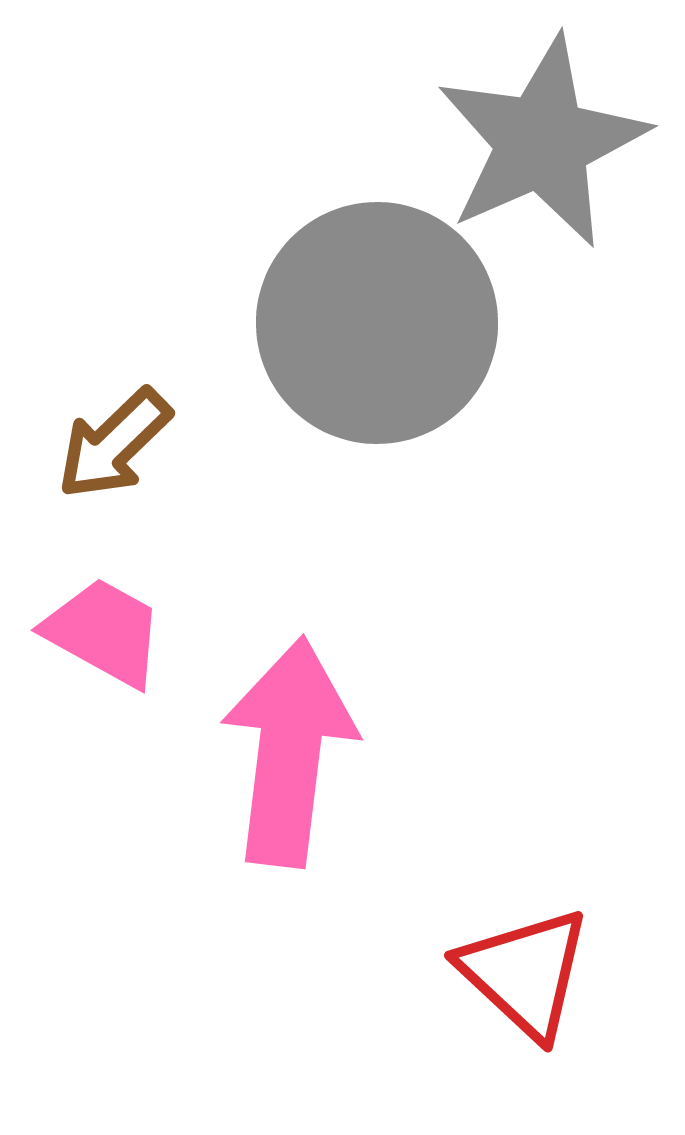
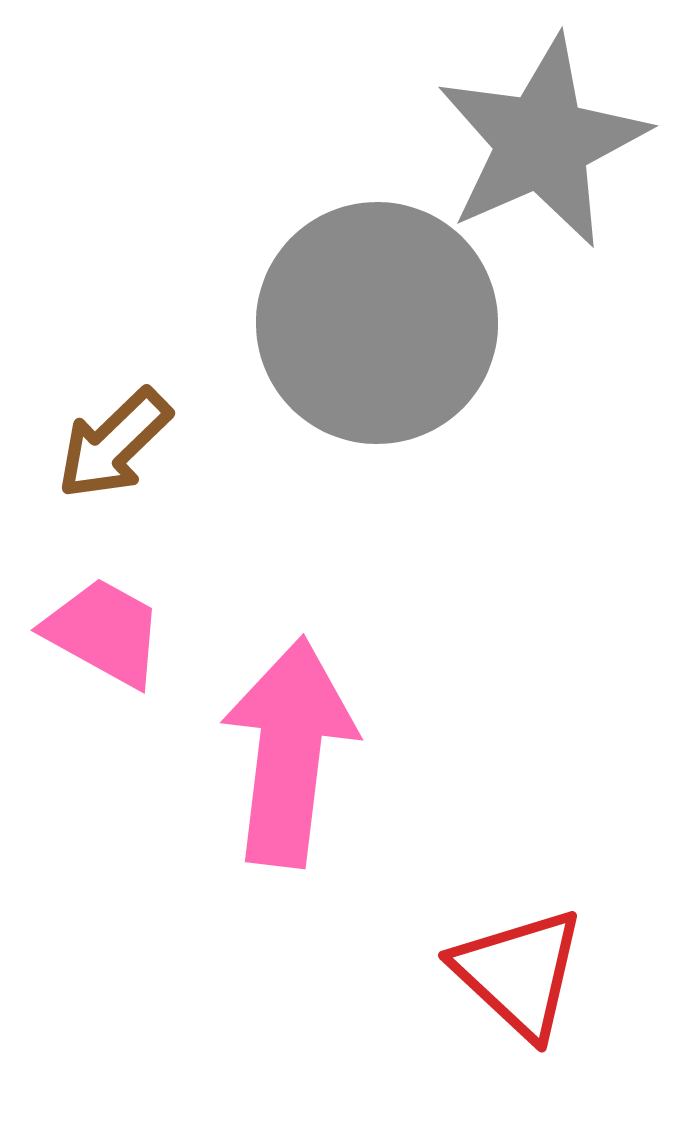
red triangle: moved 6 px left
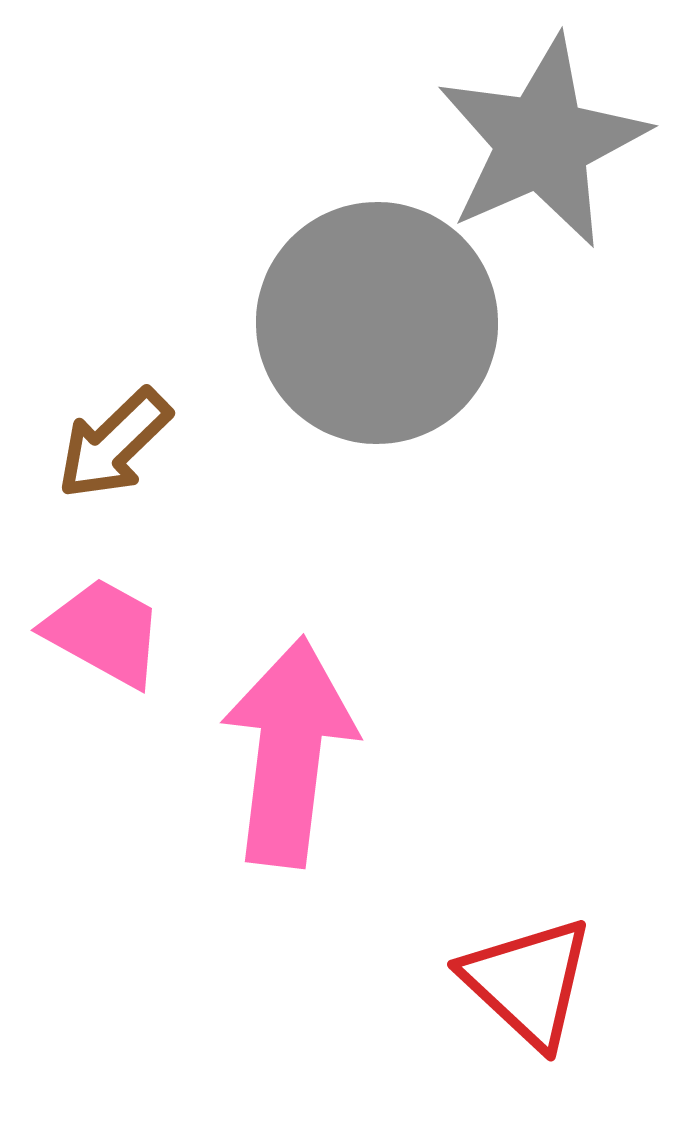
red triangle: moved 9 px right, 9 px down
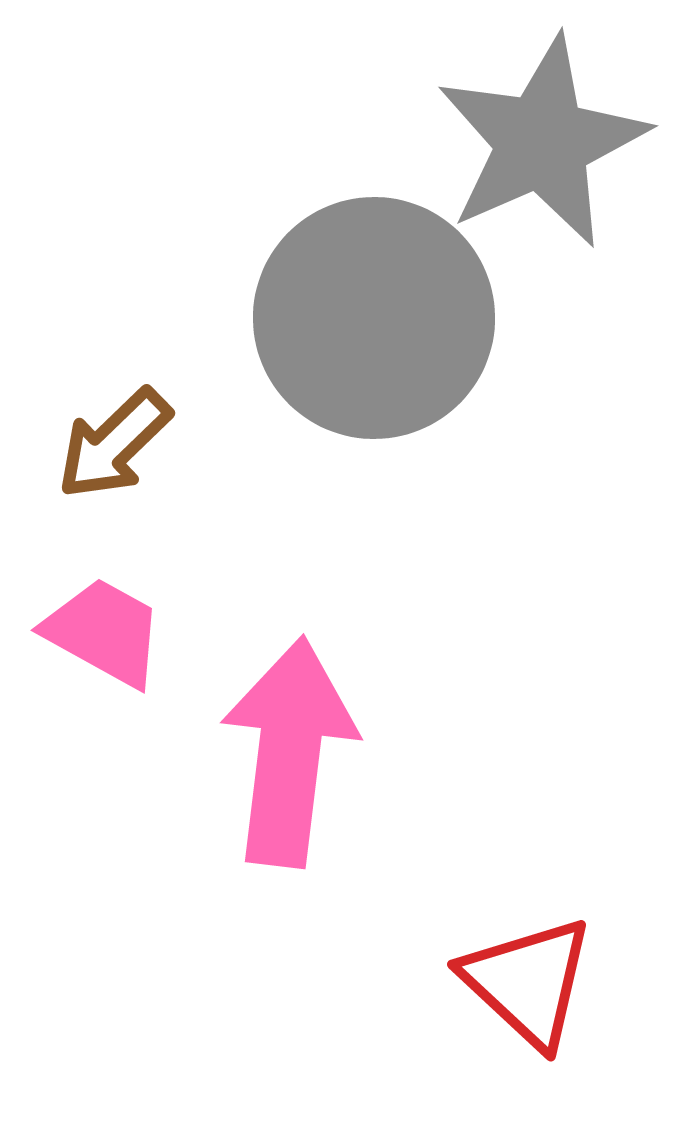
gray circle: moved 3 px left, 5 px up
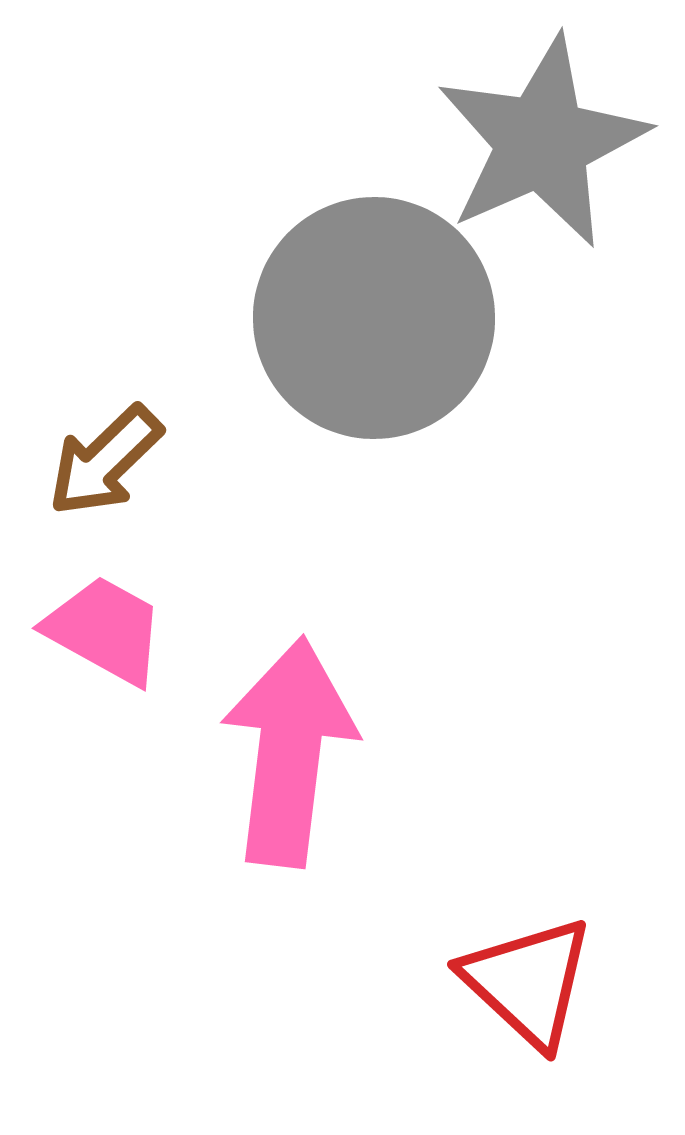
brown arrow: moved 9 px left, 17 px down
pink trapezoid: moved 1 px right, 2 px up
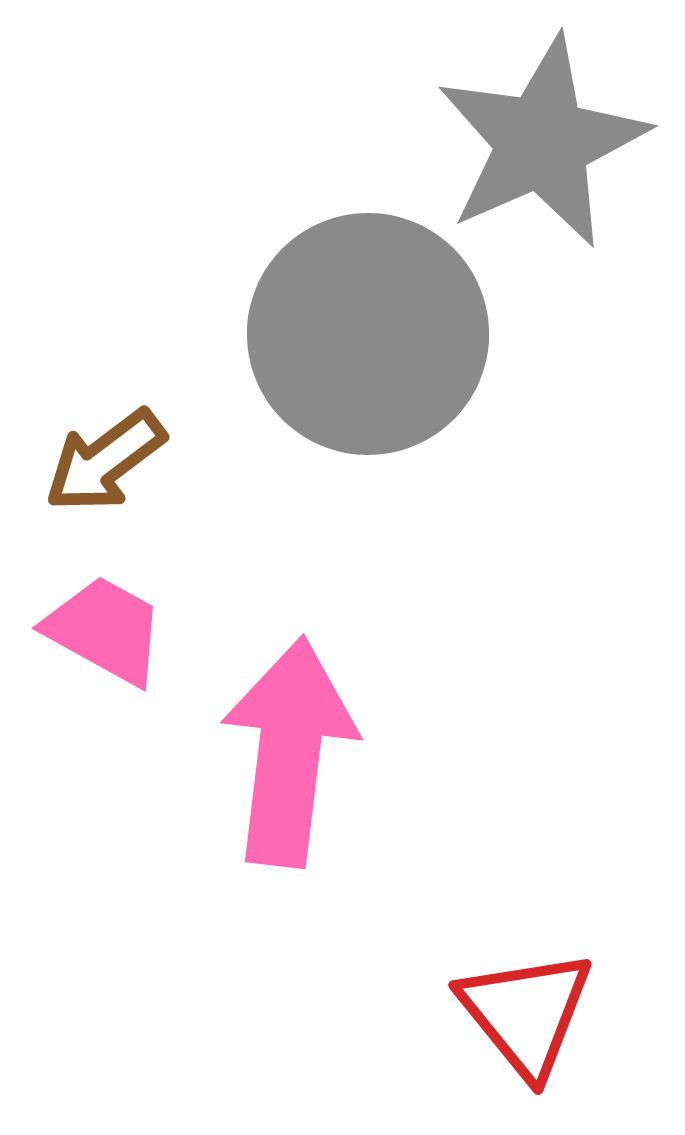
gray circle: moved 6 px left, 16 px down
brown arrow: rotated 7 degrees clockwise
red triangle: moved 2 px left, 31 px down; rotated 8 degrees clockwise
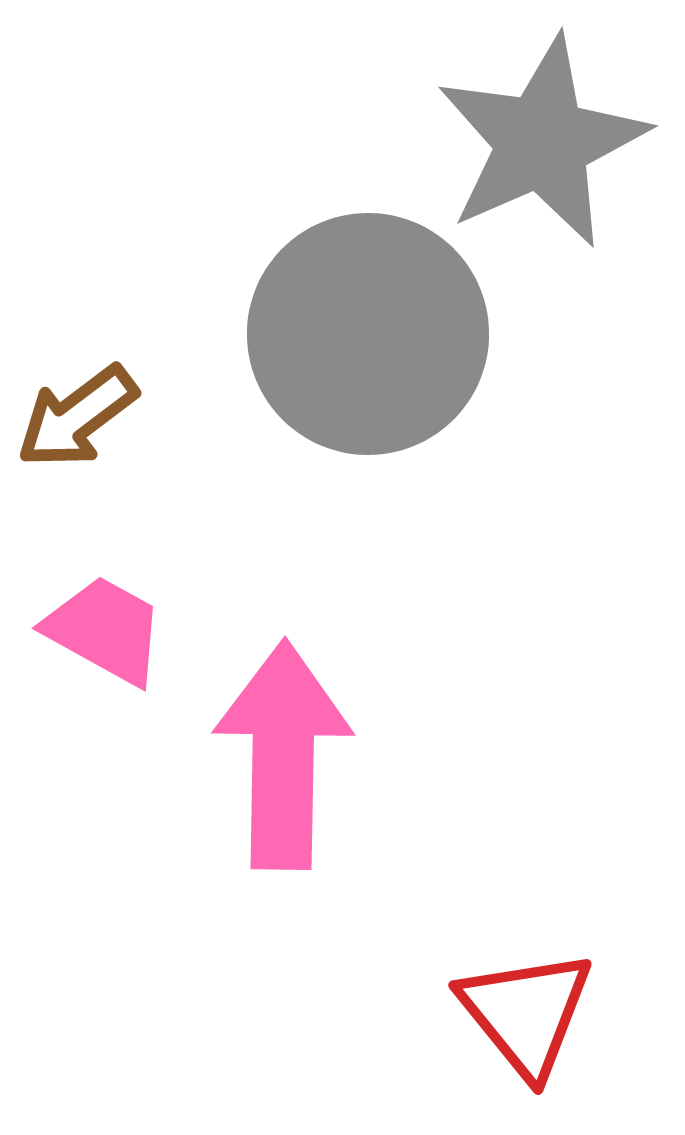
brown arrow: moved 28 px left, 44 px up
pink arrow: moved 6 px left, 3 px down; rotated 6 degrees counterclockwise
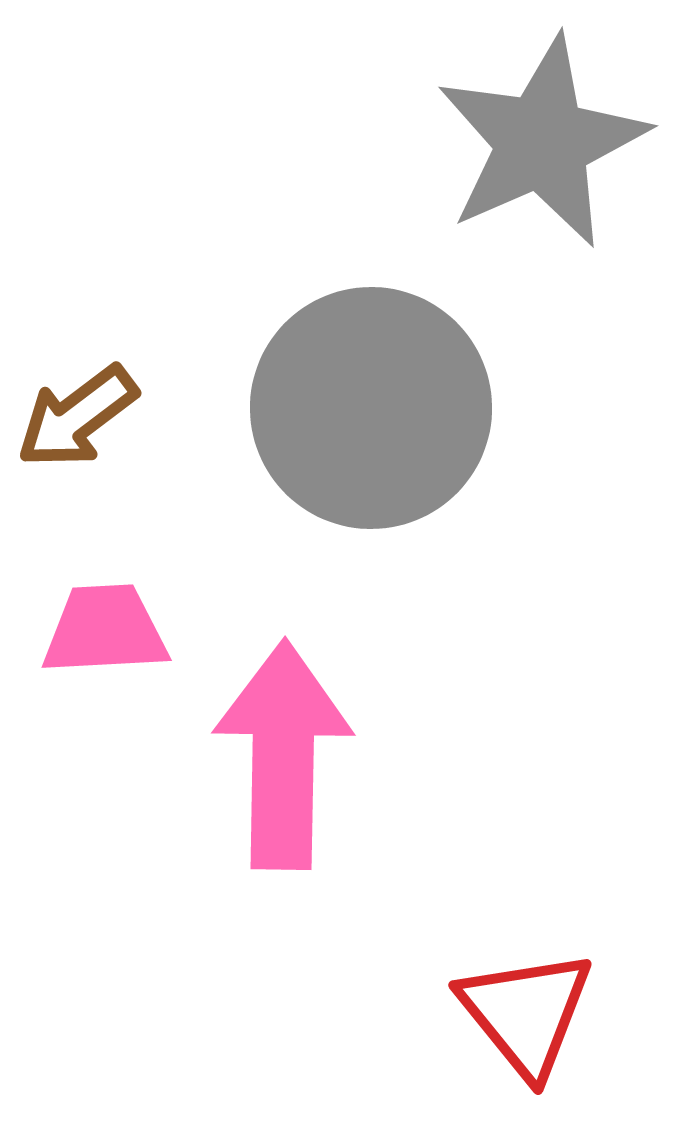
gray circle: moved 3 px right, 74 px down
pink trapezoid: rotated 32 degrees counterclockwise
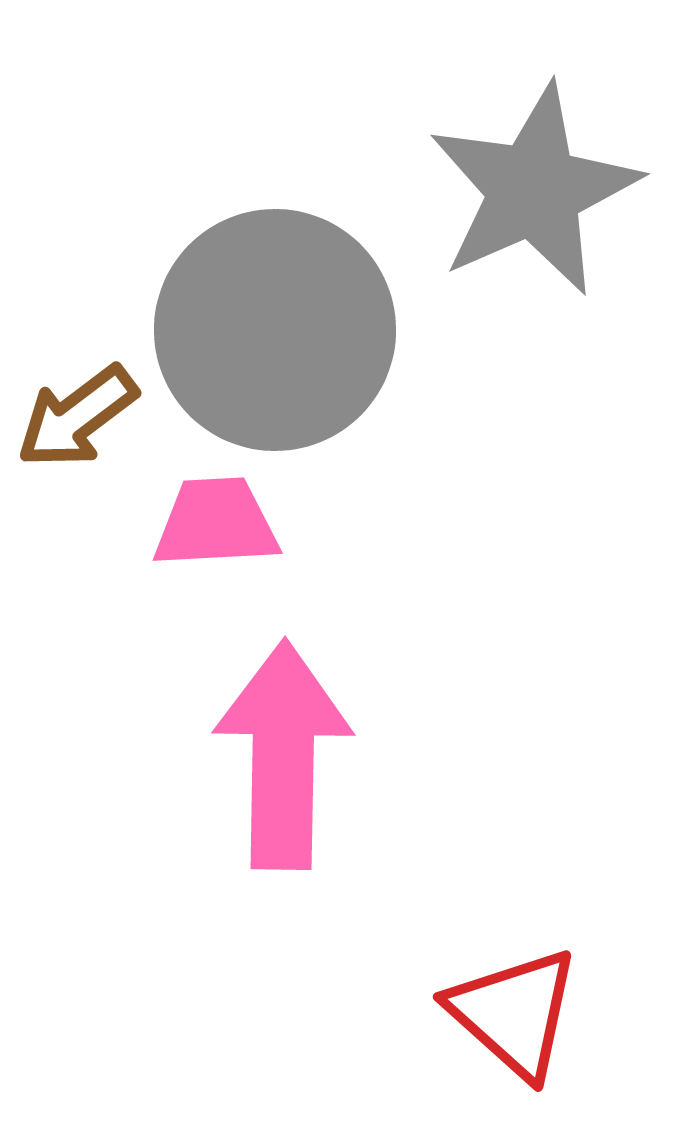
gray star: moved 8 px left, 48 px down
gray circle: moved 96 px left, 78 px up
pink trapezoid: moved 111 px right, 107 px up
red triangle: moved 12 px left; rotated 9 degrees counterclockwise
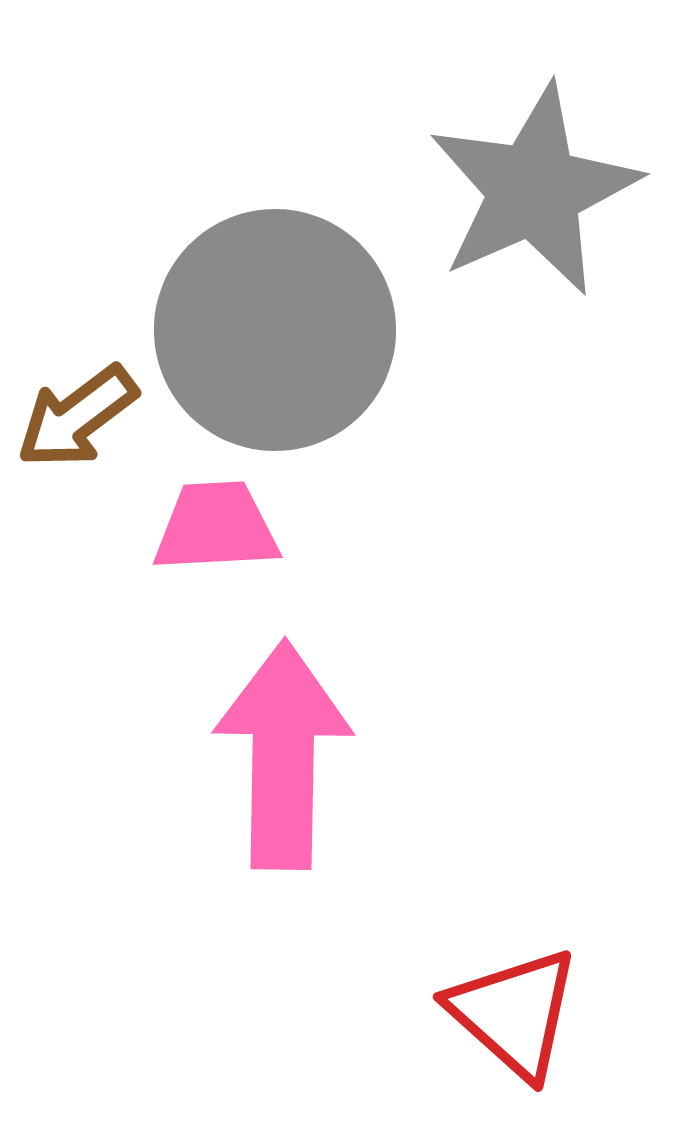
pink trapezoid: moved 4 px down
